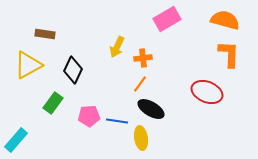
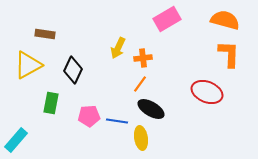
yellow arrow: moved 1 px right, 1 px down
green rectangle: moved 2 px left; rotated 25 degrees counterclockwise
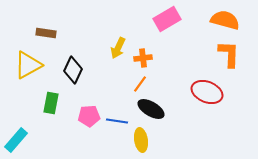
brown rectangle: moved 1 px right, 1 px up
yellow ellipse: moved 2 px down
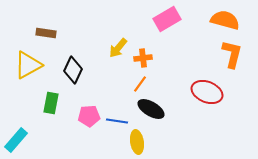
yellow arrow: rotated 15 degrees clockwise
orange L-shape: moved 3 px right; rotated 12 degrees clockwise
yellow ellipse: moved 4 px left, 2 px down
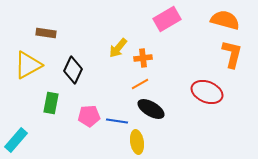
orange line: rotated 24 degrees clockwise
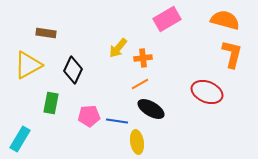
cyan rectangle: moved 4 px right, 1 px up; rotated 10 degrees counterclockwise
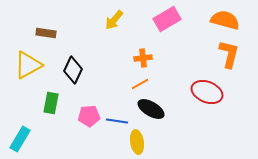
yellow arrow: moved 4 px left, 28 px up
orange L-shape: moved 3 px left
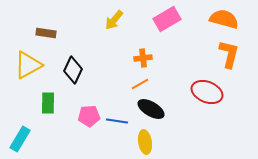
orange semicircle: moved 1 px left, 1 px up
green rectangle: moved 3 px left; rotated 10 degrees counterclockwise
yellow ellipse: moved 8 px right
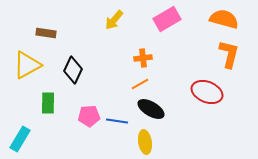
yellow triangle: moved 1 px left
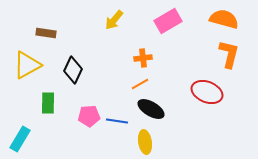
pink rectangle: moved 1 px right, 2 px down
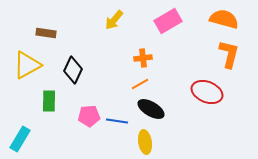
green rectangle: moved 1 px right, 2 px up
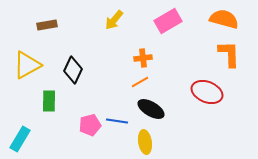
brown rectangle: moved 1 px right, 8 px up; rotated 18 degrees counterclockwise
orange L-shape: rotated 16 degrees counterclockwise
orange line: moved 2 px up
pink pentagon: moved 1 px right, 9 px down; rotated 10 degrees counterclockwise
